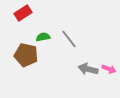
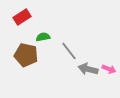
red rectangle: moved 1 px left, 4 px down
gray line: moved 12 px down
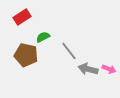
green semicircle: rotated 16 degrees counterclockwise
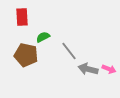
red rectangle: rotated 60 degrees counterclockwise
